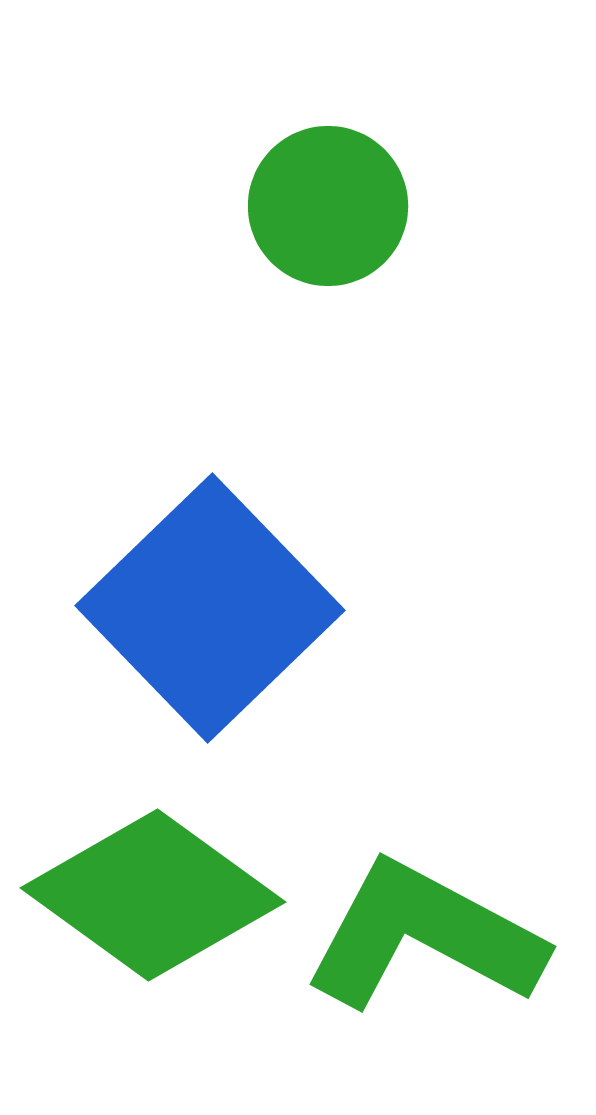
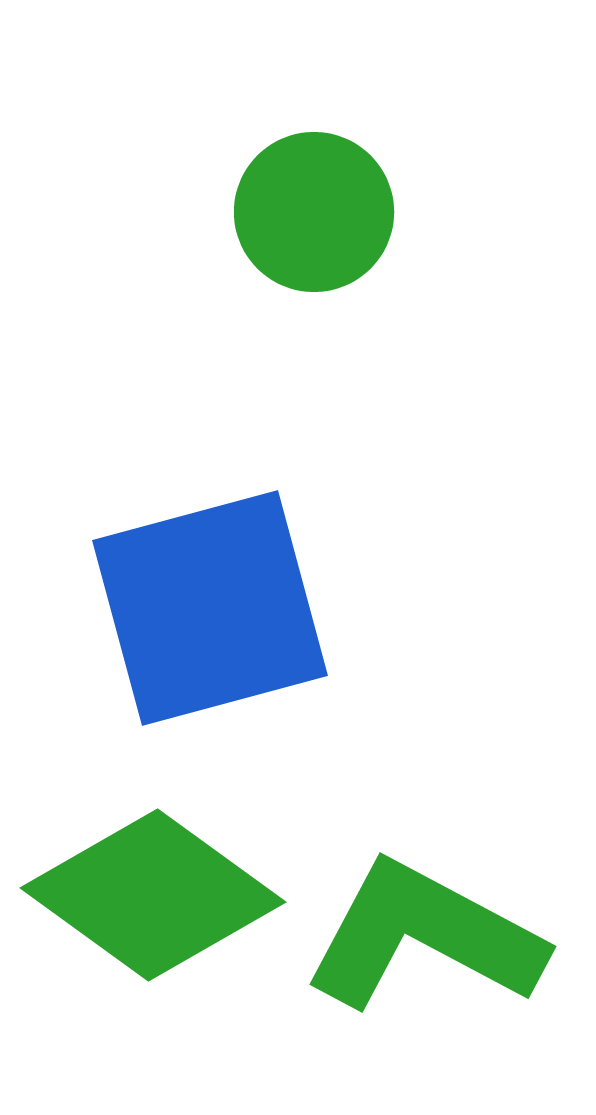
green circle: moved 14 px left, 6 px down
blue square: rotated 29 degrees clockwise
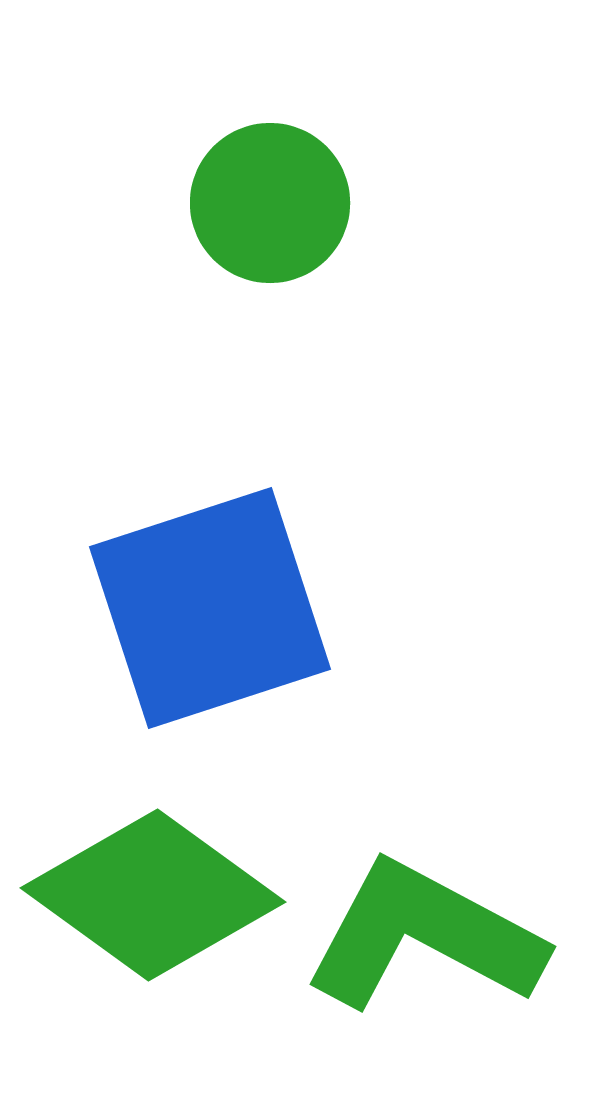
green circle: moved 44 px left, 9 px up
blue square: rotated 3 degrees counterclockwise
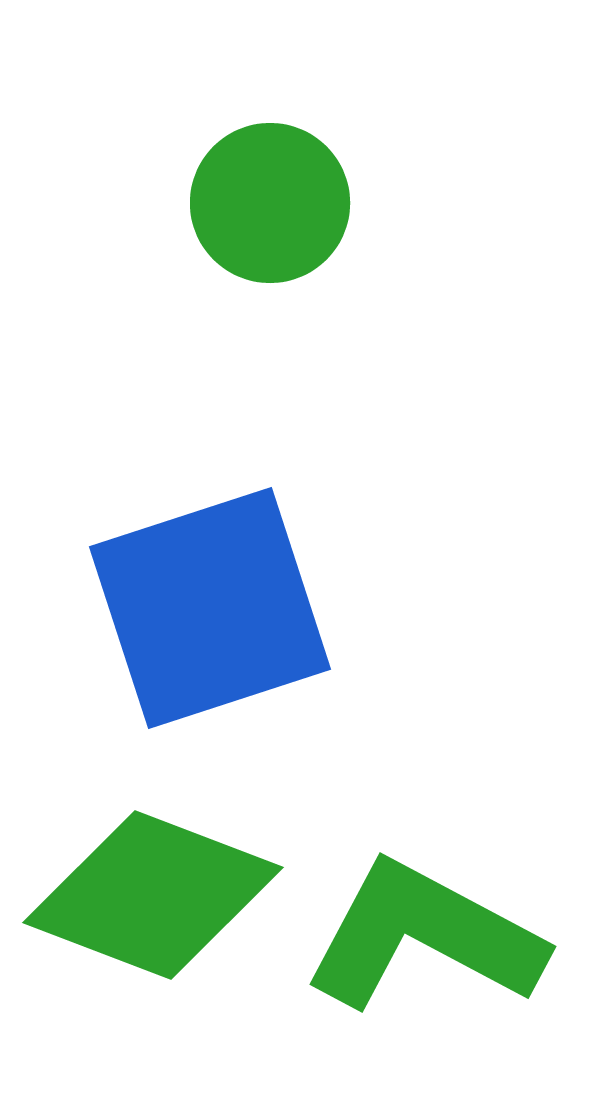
green diamond: rotated 15 degrees counterclockwise
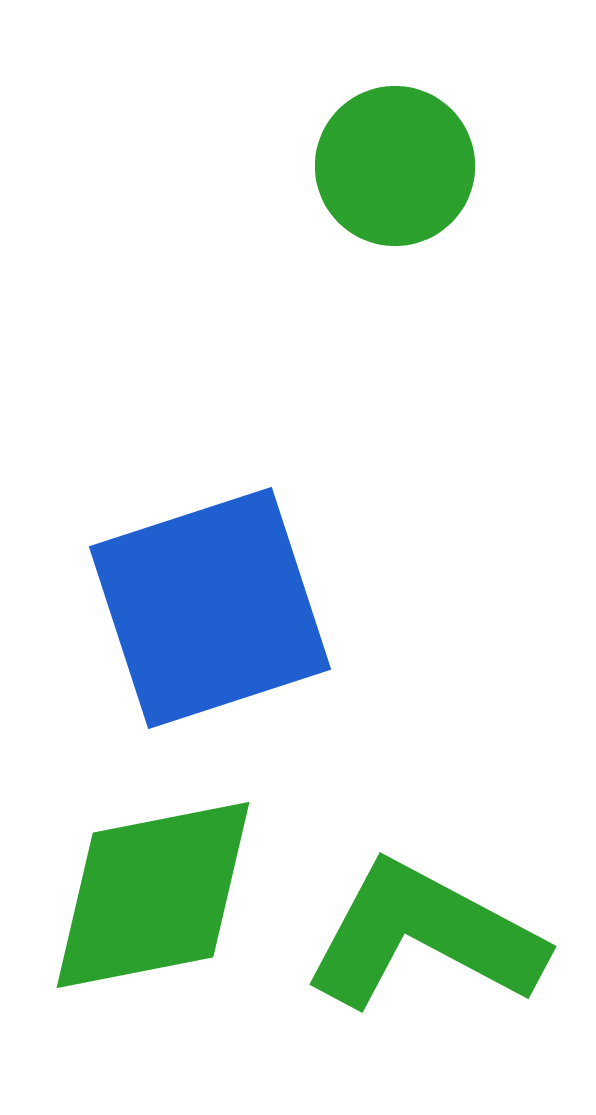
green circle: moved 125 px right, 37 px up
green diamond: rotated 32 degrees counterclockwise
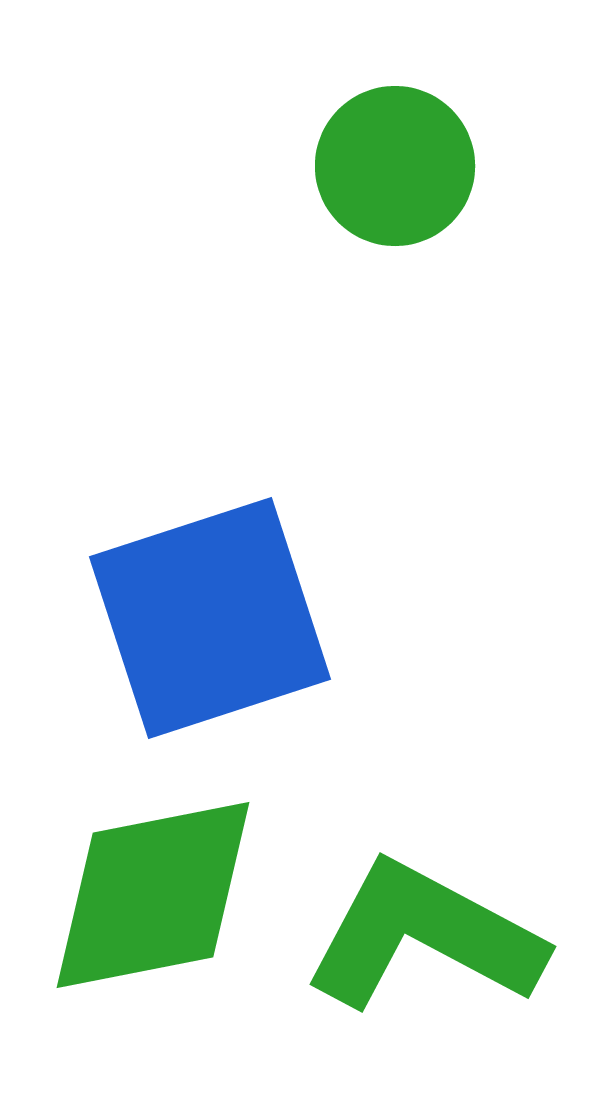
blue square: moved 10 px down
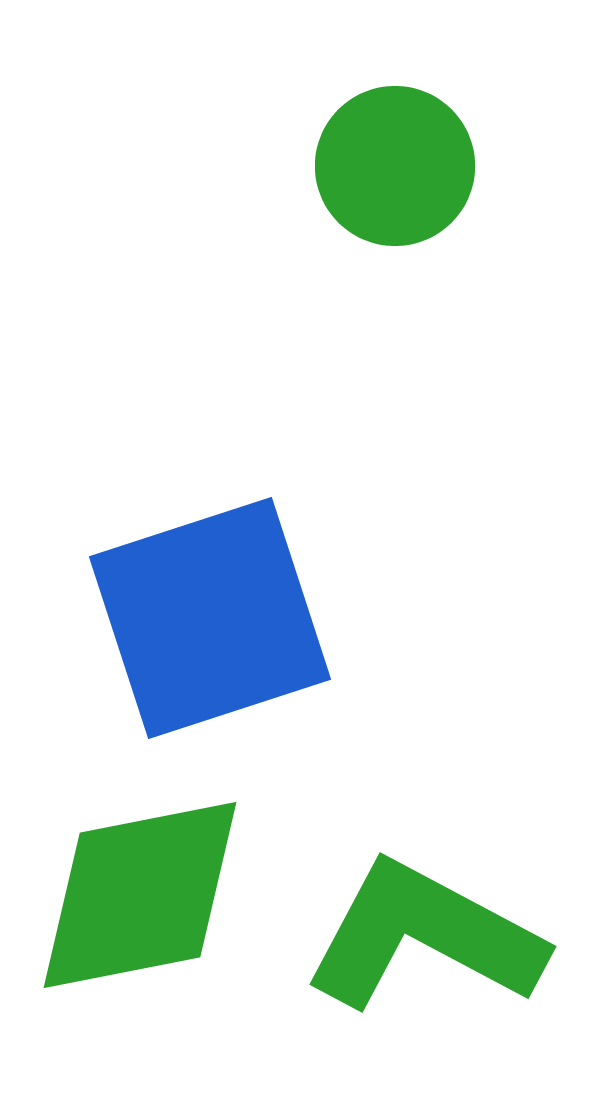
green diamond: moved 13 px left
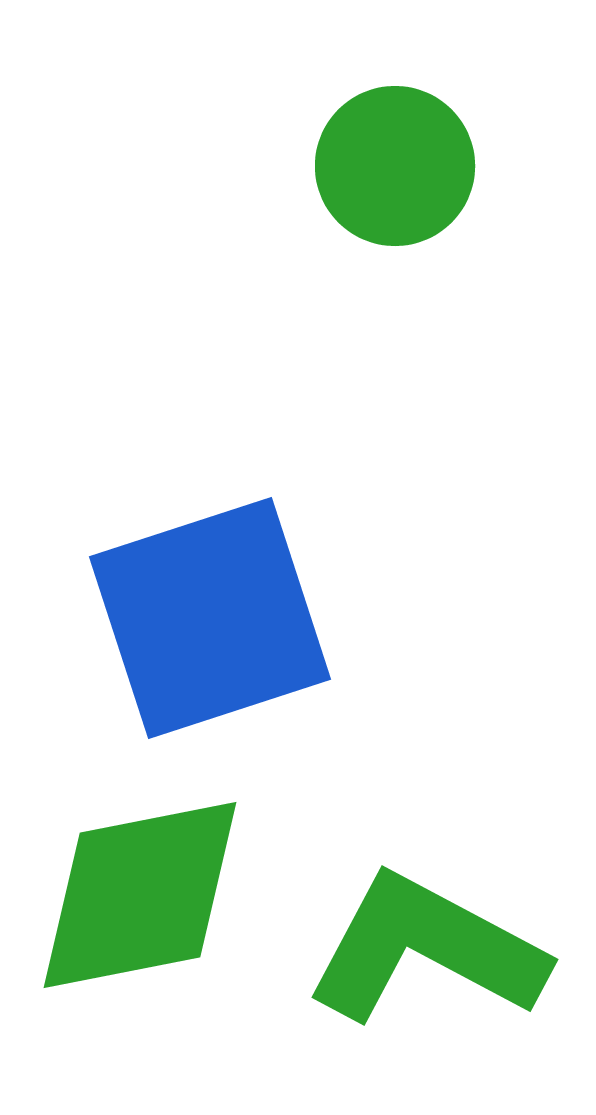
green L-shape: moved 2 px right, 13 px down
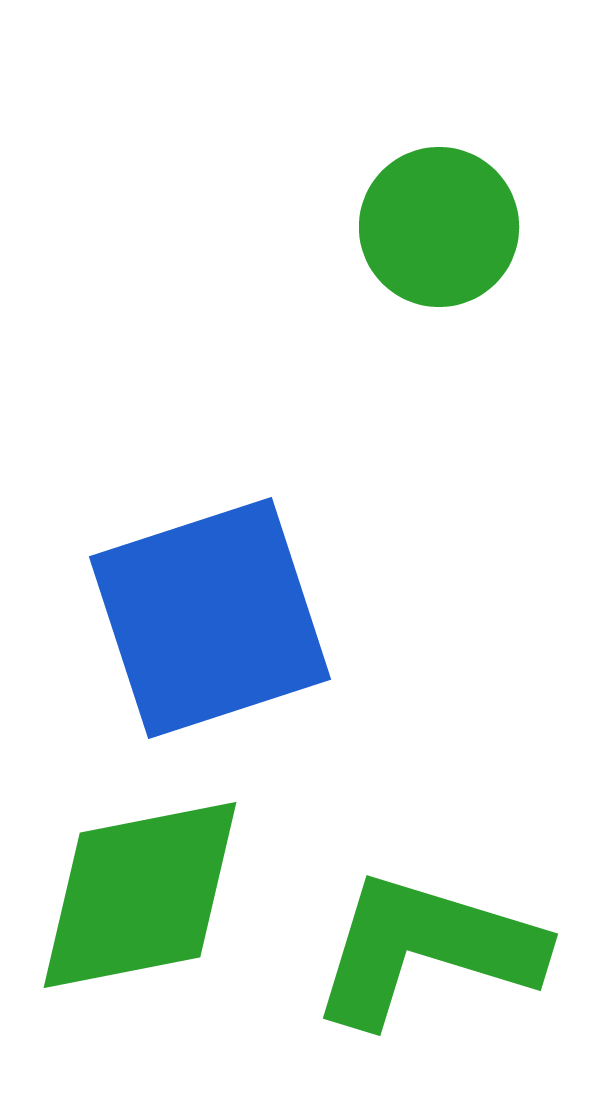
green circle: moved 44 px right, 61 px down
green L-shape: rotated 11 degrees counterclockwise
